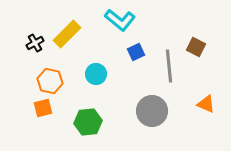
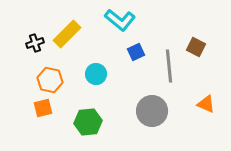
black cross: rotated 12 degrees clockwise
orange hexagon: moved 1 px up
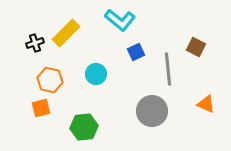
yellow rectangle: moved 1 px left, 1 px up
gray line: moved 1 px left, 3 px down
orange square: moved 2 px left
green hexagon: moved 4 px left, 5 px down
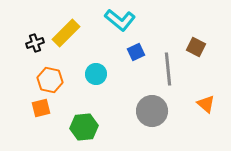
orange triangle: rotated 18 degrees clockwise
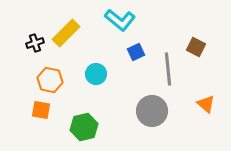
orange square: moved 2 px down; rotated 24 degrees clockwise
green hexagon: rotated 8 degrees counterclockwise
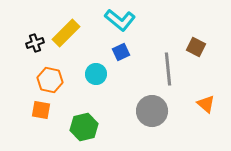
blue square: moved 15 px left
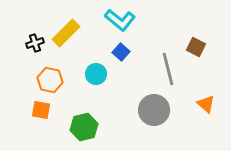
blue square: rotated 24 degrees counterclockwise
gray line: rotated 8 degrees counterclockwise
gray circle: moved 2 px right, 1 px up
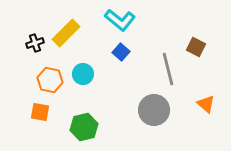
cyan circle: moved 13 px left
orange square: moved 1 px left, 2 px down
